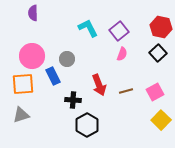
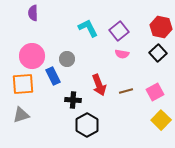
pink semicircle: rotated 80 degrees clockwise
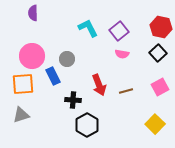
pink square: moved 5 px right, 5 px up
yellow square: moved 6 px left, 4 px down
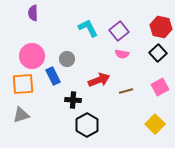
red arrow: moved 5 px up; rotated 90 degrees counterclockwise
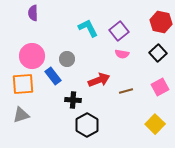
red hexagon: moved 5 px up
blue rectangle: rotated 12 degrees counterclockwise
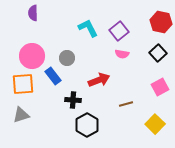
gray circle: moved 1 px up
brown line: moved 13 px down
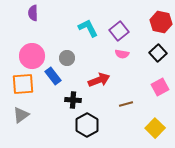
gray triangle: rotated 18 degrees counterclockwise
yellow square: moved 4 px down
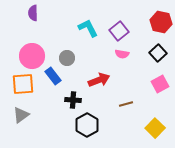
pink square: moved 3 px up
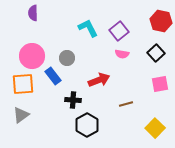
red hexagon: moved 1 px up
black square: moved 2 px left
pink square: rotated 18 degrees clockwise
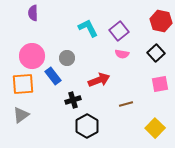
black cross: rotated 21 degrees counterclockwise
black hexagon: moved 1 px down
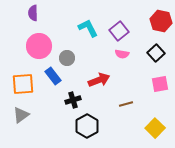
pink circle: moved 7 px right, 10 px up
